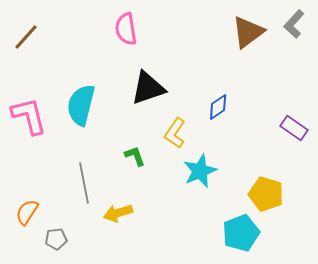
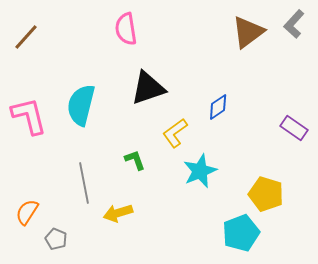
yellow L-shape: rotated 20 degrees clockwise
green L-shape: moved 4 px down
gray pentagon: rotated 30 degrees clockwise
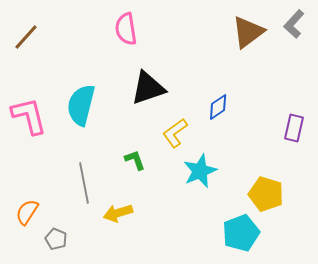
purple rectangle: rotated 68 degrees clockwise
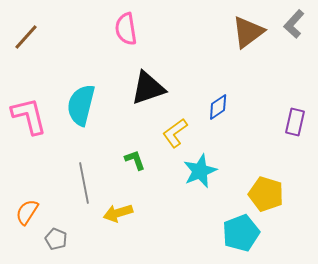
purple rectangle: moved 1 px right, 6 px up
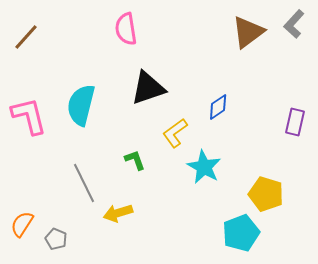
cyan star: moved 4 px right, 4 px up; rotated 20 degrees counterclockwise
gray line: rotated 15 degrees counterclockwise
orange semicircle: moved 5 px left, 12 px down
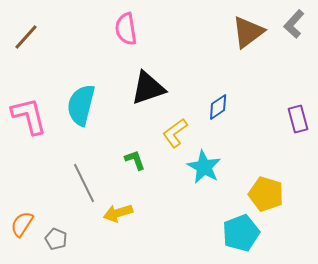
purple rectangle: moved 3 px right, 3 px up; rotated 28 degrees counterclockwise
